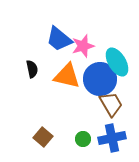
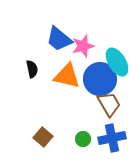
brown trapezoid: moved 2 px left
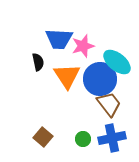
blue trapezoid: rotated 36 degrees counterclockwise
cyan ellipse: rotated 20 degrees counterclockwise
black semicircle: moved 6 px right, 7 px up
orange triangle: rotated 44 degrees clockwise
brown trapezoid: rotated 8 degrees counterclockwise
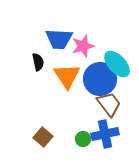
cyan ellipse: moved 2 px down; rotated 8 degrees clockwise
blue cross: moved 7 px left, 4 px up
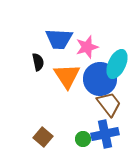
pink star: moved 4 px right, 1 px down
cyan ellipse: rotated 68 degrees clockwise
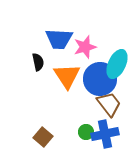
pink star: moved 2 px left
green circle: moved 3 px right, 7 px up
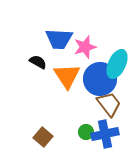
black semicircle: rotated 48 degrees counterclockwise
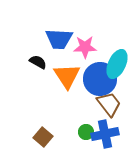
pink star: rotated 15 degrees clockwise
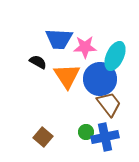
cyan ellipse: moved 2 px left, 8 px up
blue cross: moved 3 px down
